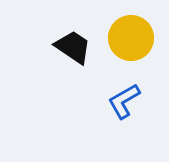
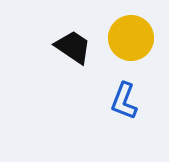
blue L-shape: rotated 39 degrees counterclockwise
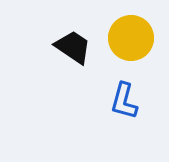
blue L-shape: rotated 6 degrees counterclockwise
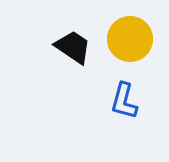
yellow circle: moved 1 px left, 1 px down
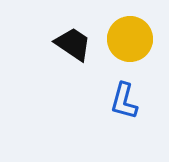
black trapezoid: moved 3 px up
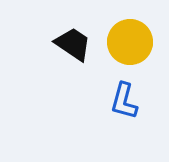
yellow circle: moved 3 px down
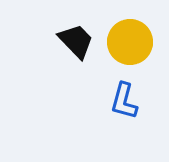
black trapezoid: moved 3 px right, 3 px up; rotated 12 degrees clockwise
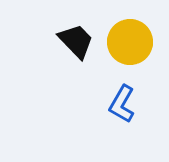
blue L-shape: moved 2 px left, 3 px down; rotated 15 degrees clockwise
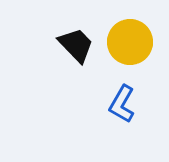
black trapezoid: moved 4 px down
